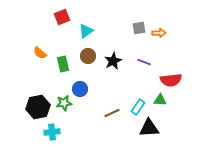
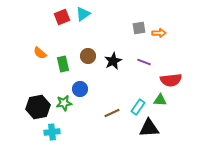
cyan triangle: moved 3 px left, 17 px up
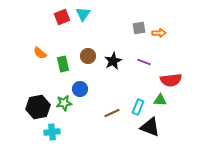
cyan triangle: rotated 21 degrees counterclockwise
cyan rectangle: rotated 14 degrees counterclockwise
black triangle: moved 1 px right, 1 px up; rotated 25 degrees clockwise
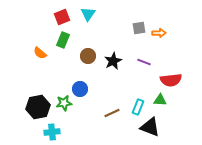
cyan triangle: moved 5 px right
green rectangle: moved 24 px up; rotated 35 degrees clockwise
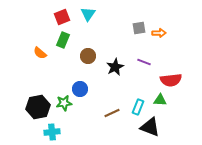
black star: moved 2 px right, 6 px down
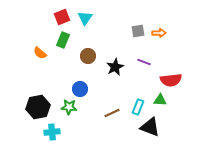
cyan triangle: moved 3 px left, 4 px down
gray square: moved 1 px left, 3 px down
green star: moved 5 px right, 4 px down; rotated 14 degrees clockwise
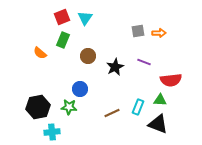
black triangle: moved 8 px right, 3 px up
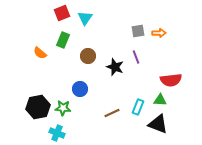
red square: moved 4 px up
purple line: moved 8 px left, 5 px up; rotated 48 degrees clockwise
black star: rotated 24 degrees counterclockwise
green star: moved 6 px left, 1 px down
cyan cross: moved 5 px right, 1 px down; rotated 28 degrees clockwise
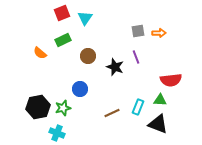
green rectangle: rotated 42 degrees clockwise
green star: rotated 21 degrees counterclockwise
